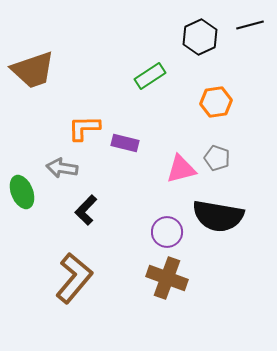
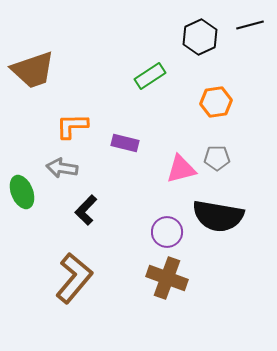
orange L-shape: moved 12 px left, 2 px up
gray pentagon: rotated 20 degrees counterclockwise
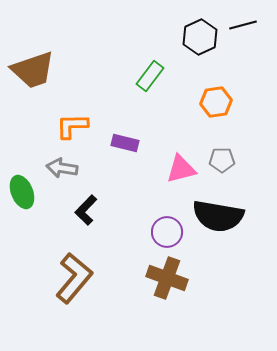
black line: moved 7 px left
green rectangle: rotated 20 degrees counterclockwise
gray pentagon: moved 5 px right, 2 px down
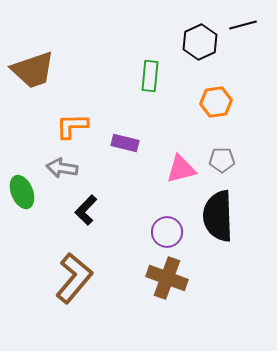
black hexagon: moved 5 px down
green rectangle: rotated 32 degrees counterclockwise
black semicircle: rotated 78 degrees clockwise
